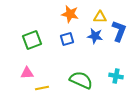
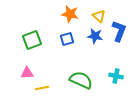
yellow triangle: moved 1 px left, 1 px up; rotated 40 degrees clockwise
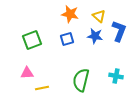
green semicircle: rotated 100 degrees counterclockwise
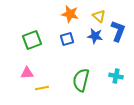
blue L-shape: moved 1 px left
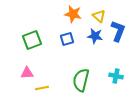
orange star: moved 3 px right
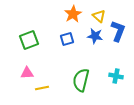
orange star: rotated 30 degrees clockwise
green square: moved 3 px left
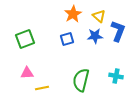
blue star: rotated 14 degrees counterclockwise
green square: moved 4 px left, 1 px up
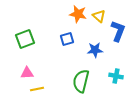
orange star: moved 5 px right; rotated 30 degrees counterclockwise
blue star: moved 14 px down
green semicircle: moved 1 px down
yellow line: moved 5 px left, 1 px down
